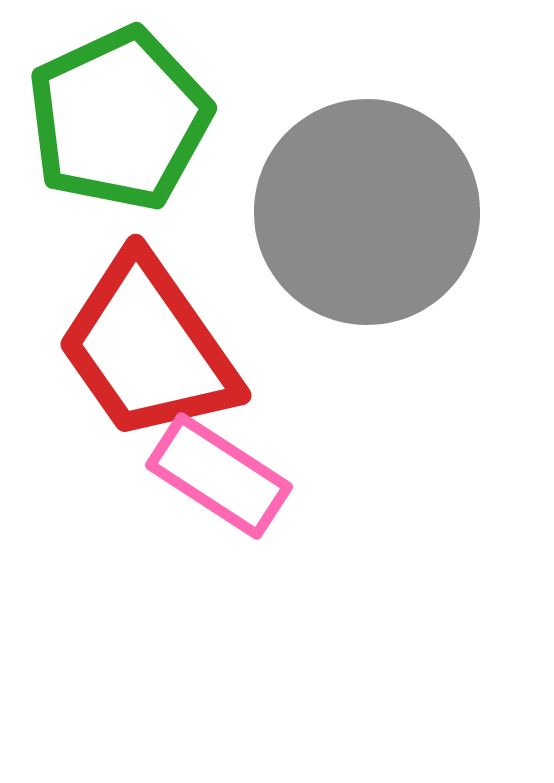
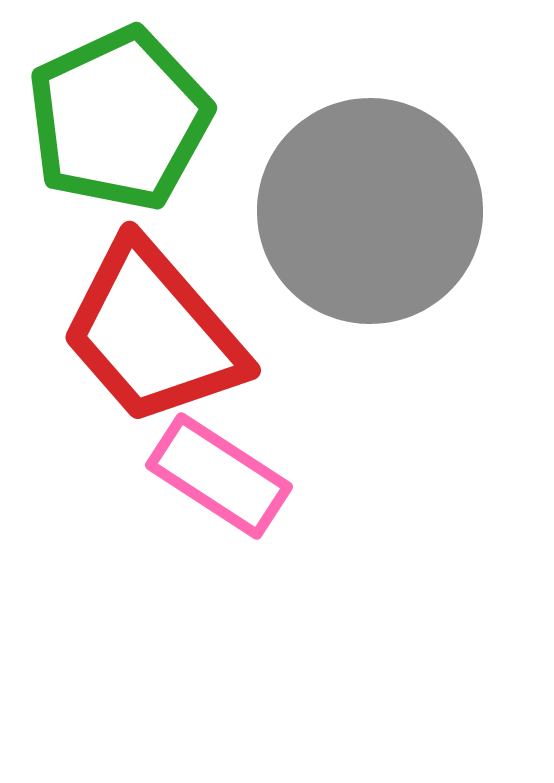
gray circle: moved 3 px right, 1 px up
red trapezoid: moved 5 px right, 15 px up; rotated 6 degrees counterclockwise
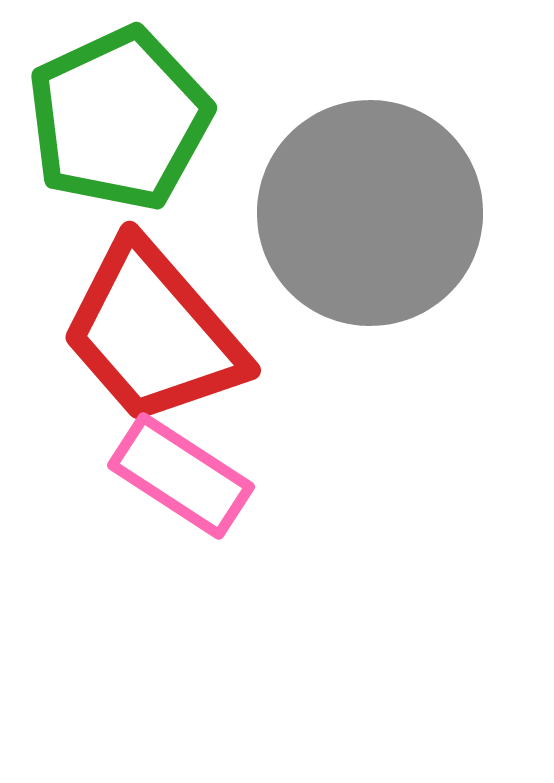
gray circle: moved 2 px down
pink rectangle: moved 38 px left
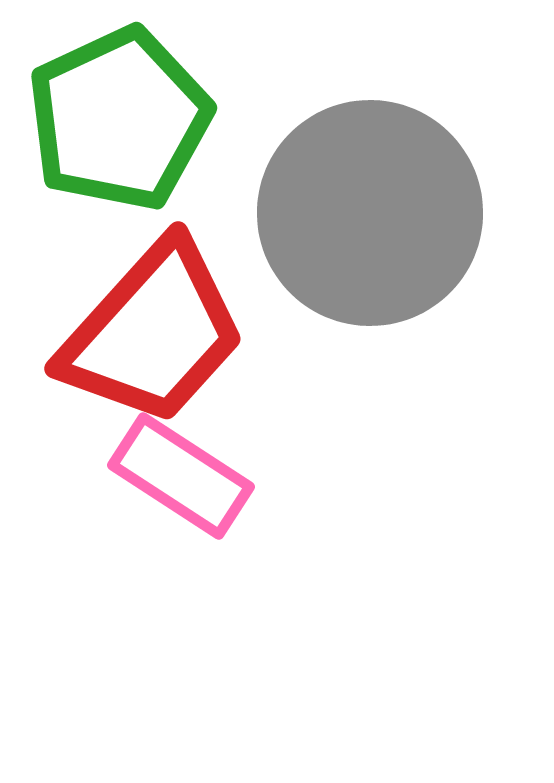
red trapezoid: rotated 97 degrees counterclockwise
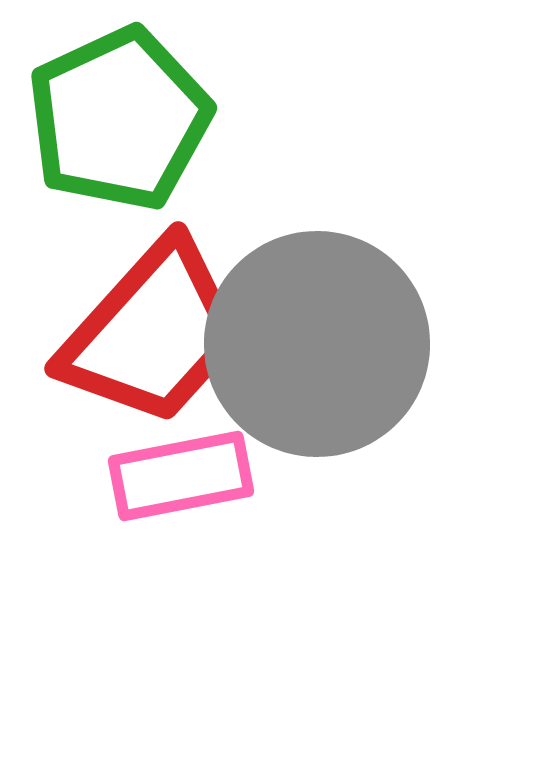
gray circle: moved 53 px left, 131 px down
pink rectangle: rotated 44 degrees counterclockwise
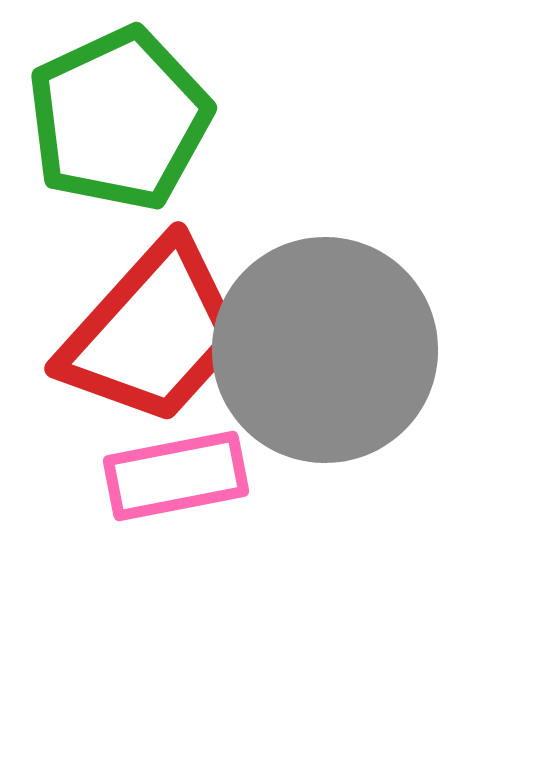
gray circle: moved 8 px right, 6 px down
pink rectangle: moved 5 px left
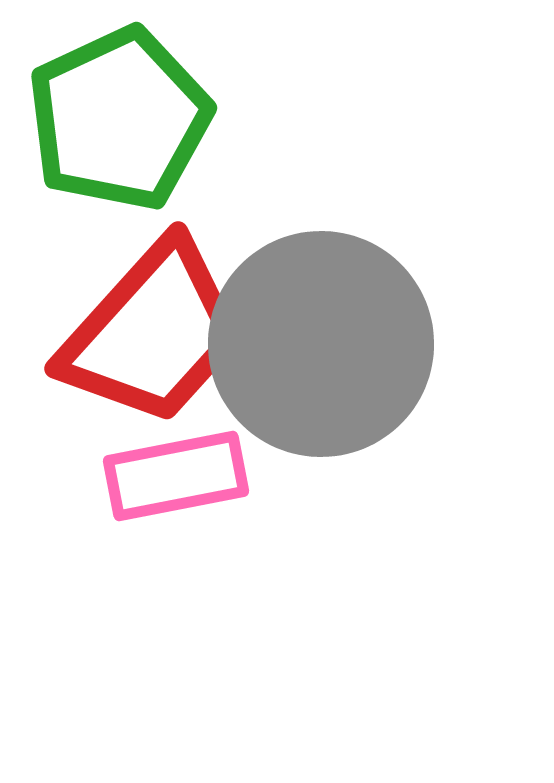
gray circle: moved 4 px left, 6 px up
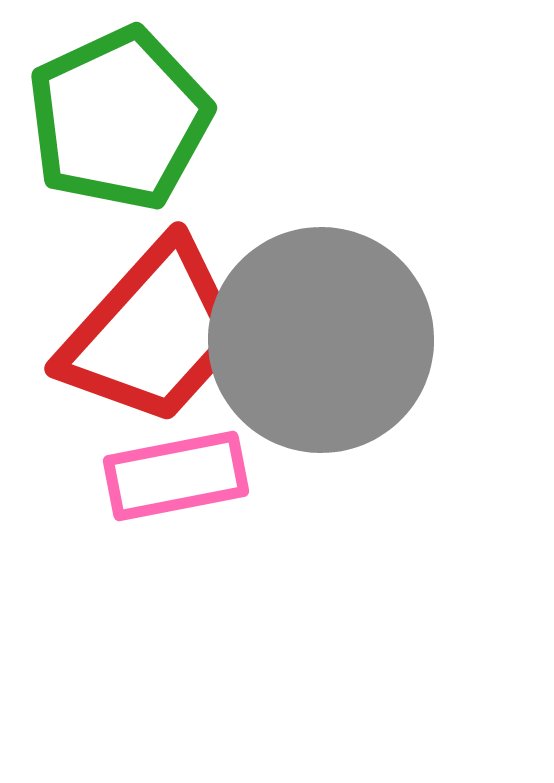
gray circle: moved 4 px up
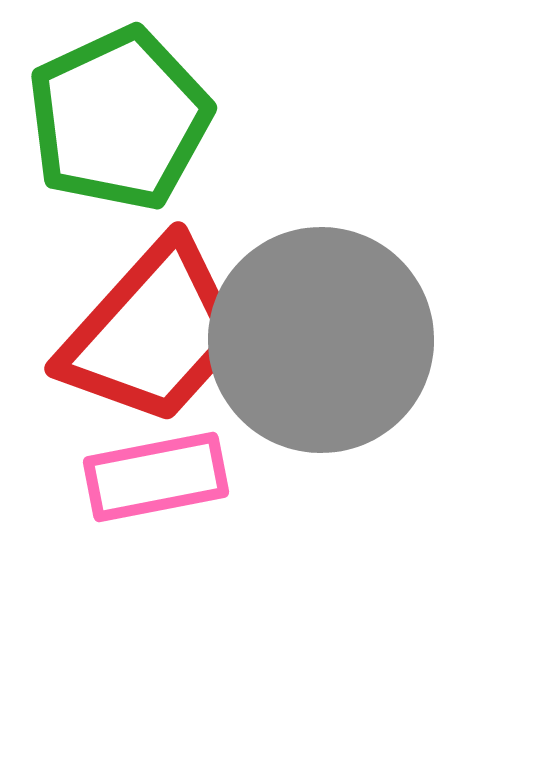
pink rectangle: moved 20 px left, 1 px down
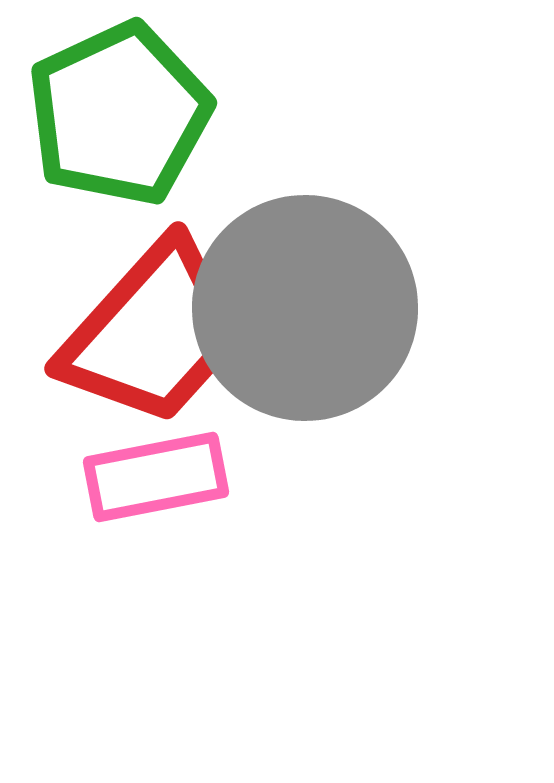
green pentagon: moved 5 px up
gray circle: moved 16 px left, 32 px up
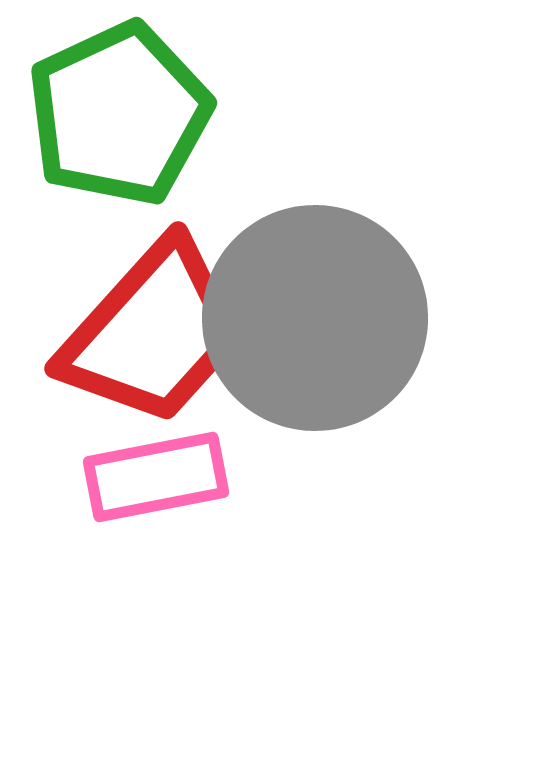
gray circle: moved 10 px right, 10 px down
